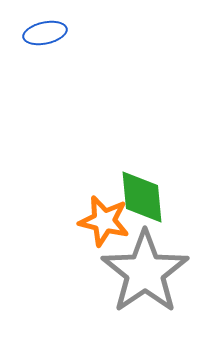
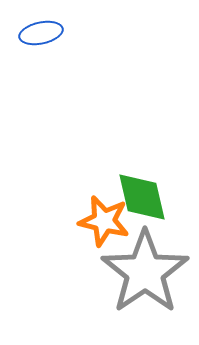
blue ellipse: moved 4 px left
green diamond: rotated 8 degrees counterclockwise
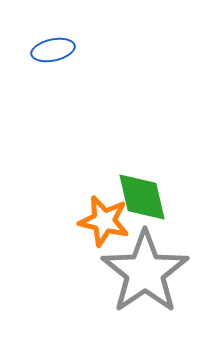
blue ellipse: moved 12 px right, 17 px down
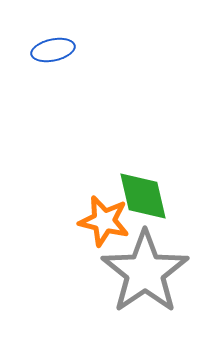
green diamond: moved 1 px right, 1 px up
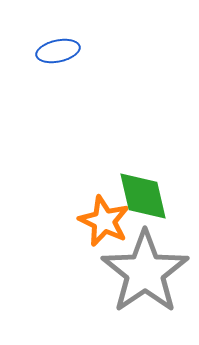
blue ellipse: moved 5 px right, 1 px down
orange star: rotated 12 degrees clockwise
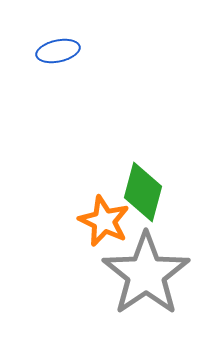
green diamond: moved 4 px up; rotated 28 degrees clockwise
gray star: moved 1 px right, 2 px down
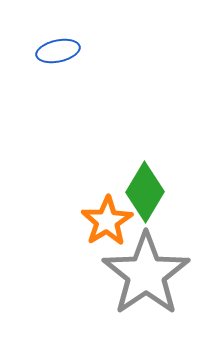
green diamond: moved 2 px right; rotated 16 degrees clockwise
orange star: moved 3 px right; rotated 15 degrees clockwise
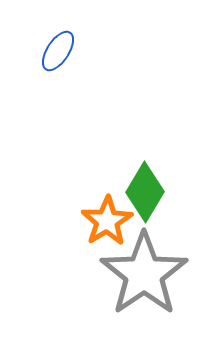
blue ellipse: rotated 45 degrees counterclockwise
gray star: moved 2 px left
